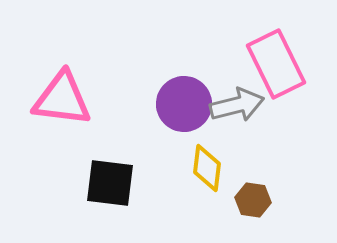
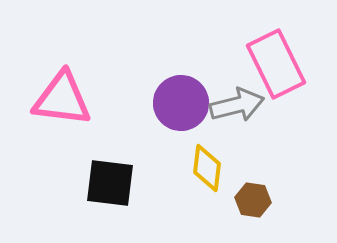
purple circle: moved 3 px left, 1 px up
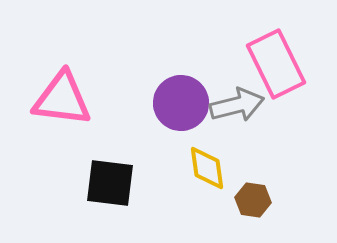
yellow diamond: rotated 15 degrees counterclockwise
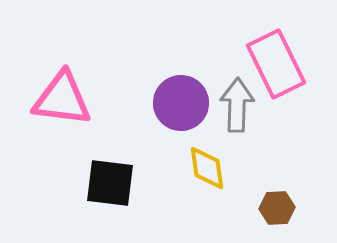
gray arrow: rotated 74 degrees counterclockwise
brown hexagon: moved 24 px right, 8 px down; rotated 12 degrees counterclockwise
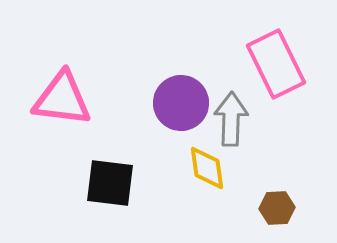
gray arrow: moved 6 px left, 14 px down
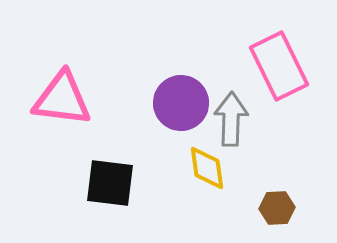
pink rectangle: moved 3 px right, 2 px down
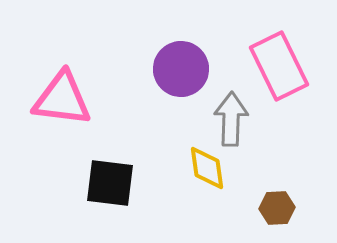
purple circle: moved 34 px up
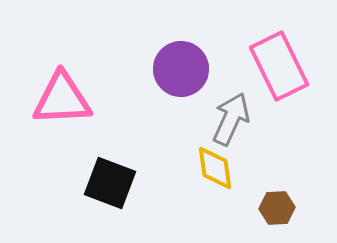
pink triangle: rotated 10 degrees counterclockwise
gray arrow: rotated 22 degrees clockwise
yellow diamond: moved 8 px right
black square: rotated 14 degrees clockwise
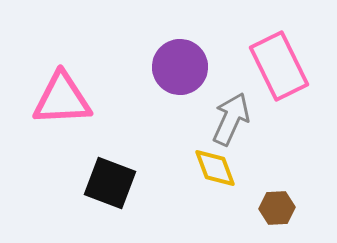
purple circle: moved 1 px left, 2 px up
yellow diamond: rotated 12 degrees counterclockwise
